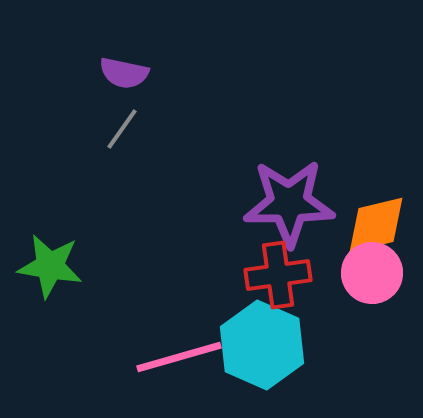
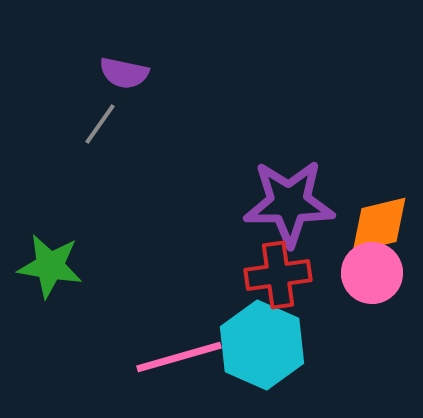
gray line: moved 22 px left, 5 px up
orange diamond: moved 3 px right
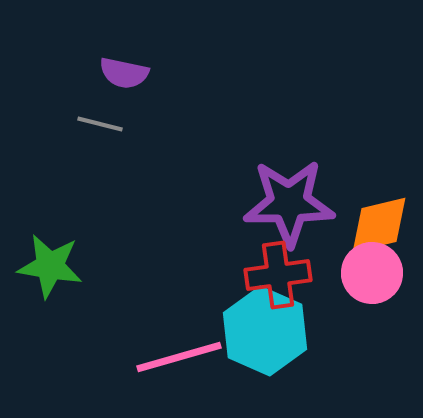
gray line: rotated 69 degrees clockwise
cyan hexagon: moved 3 px right, 14 px up
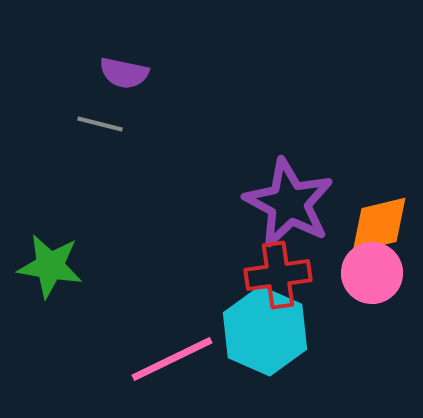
purple star: rotated 28 degrees clockwise
pink line: moved 7 px left, 2 px down; rotated 10 degrees counterclockwise
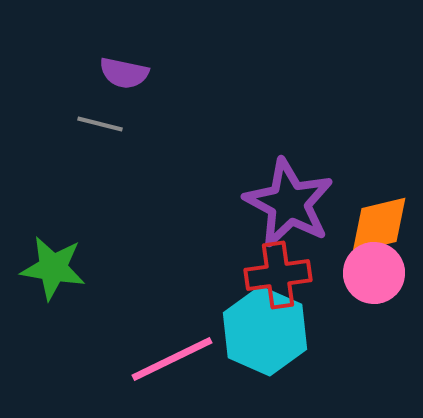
green star: moved 3 px right, 2 px down
pink circle: moved 2 px right
